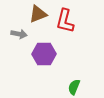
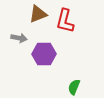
gray arrow: moved 4 px down
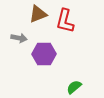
green semicircle: rotated 28 degrees clockwise
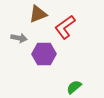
red L-shape: moved 6 px down; rotated 40 degrees clockwise
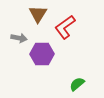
brown triangle: rotated 36 degrees counterclockwise
purple hexagon: moved 2 px left
green semicircle: moved 3 px right, 3 px up
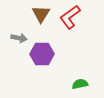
brown triangle: moved 3 px right
red L-shape: moved 5 px right, 10 px up
green semicircle: moved 3 px right; rotated 28 degrees clockwise
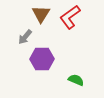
gray arrow: moved 6 px right, 1 px up; rotated 119 degrees clockwise
purple hexagon: moved 5 px down
green semicircle: moved 4 px left, 4 px up; rotated 35 degrees clockwise
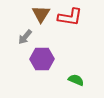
red L-shape: rotated 135 degrees counterclockwise
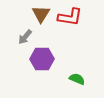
green semicircle: moved 1 px right, 1 px up
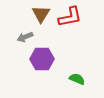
red L-shape: rotated 20 degrees counterclockwise
gray arrow: rotated 28 degrees clockwise
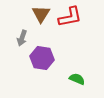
gray arrow: moved 3 px left, 1 px down; rotated 49 degrees counterclockwise
purple hexagon: moved 1 px up; rotated 10 degrees clockwise
